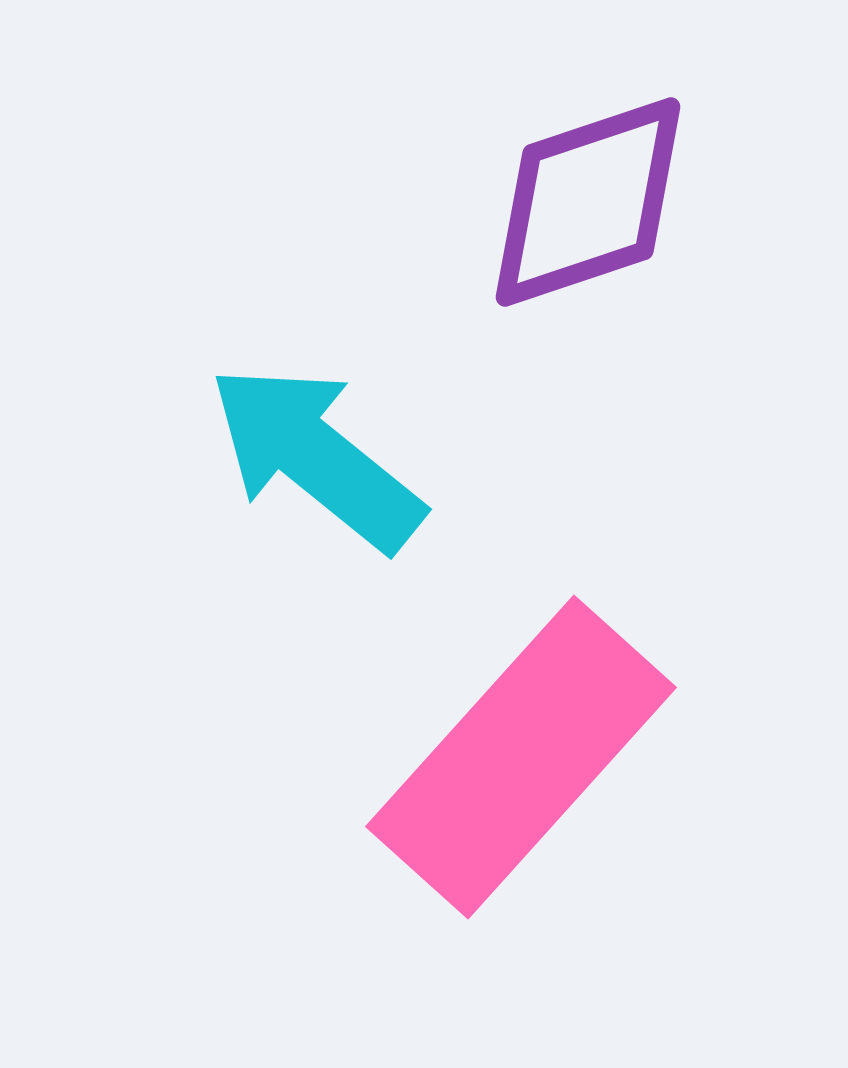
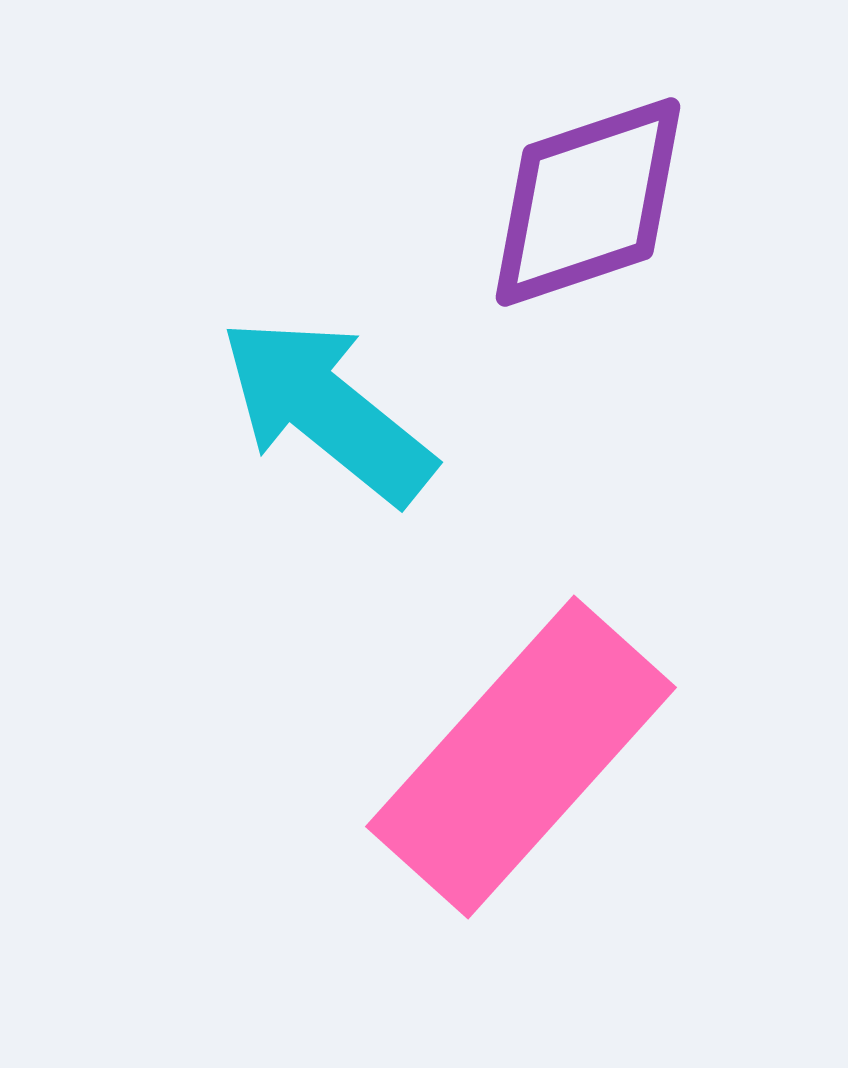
cyan arrow: moved 11 px right, 47 px up
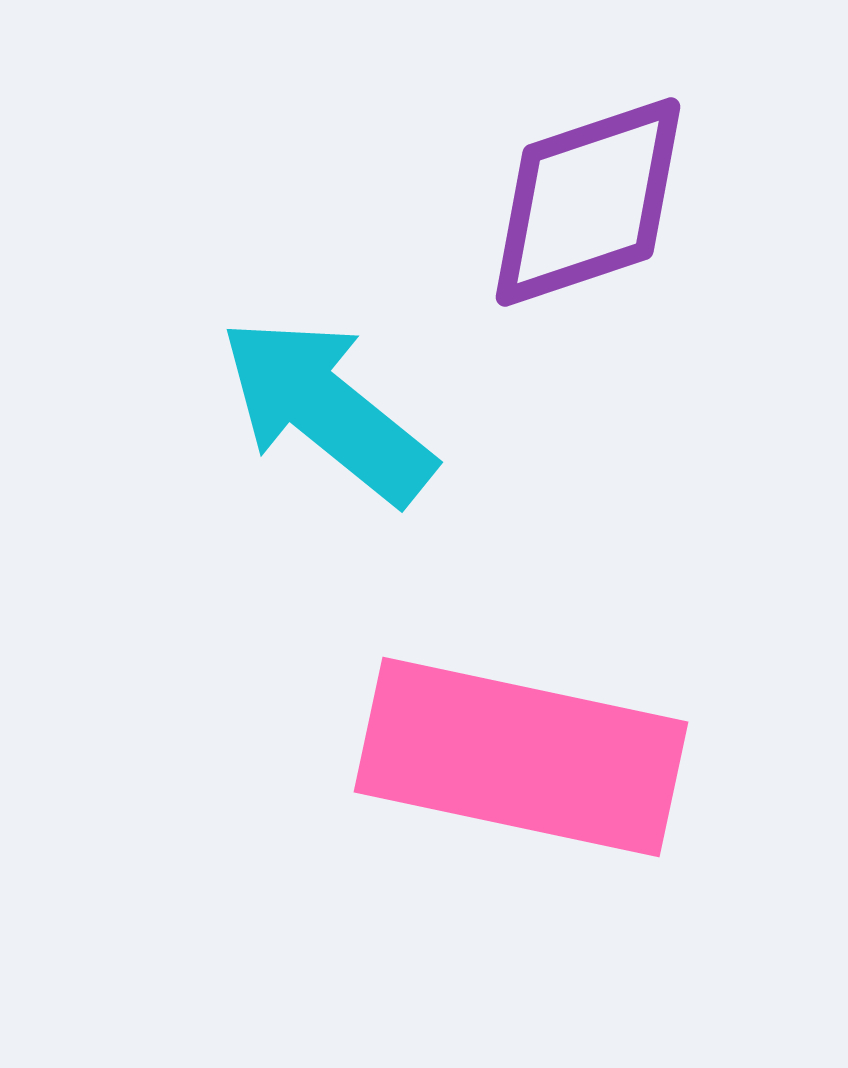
pink rectangle: rotated 60 degrees clockwise
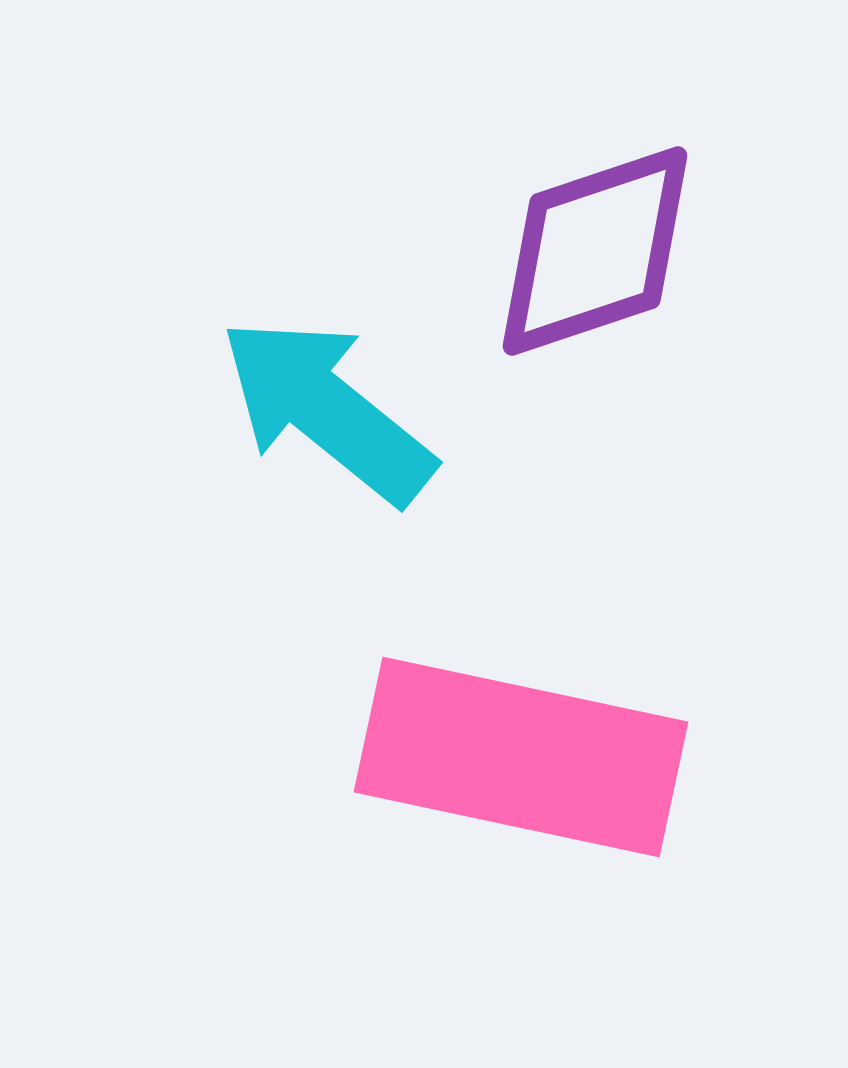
purple diamond: moved 7 px right, 49 px down
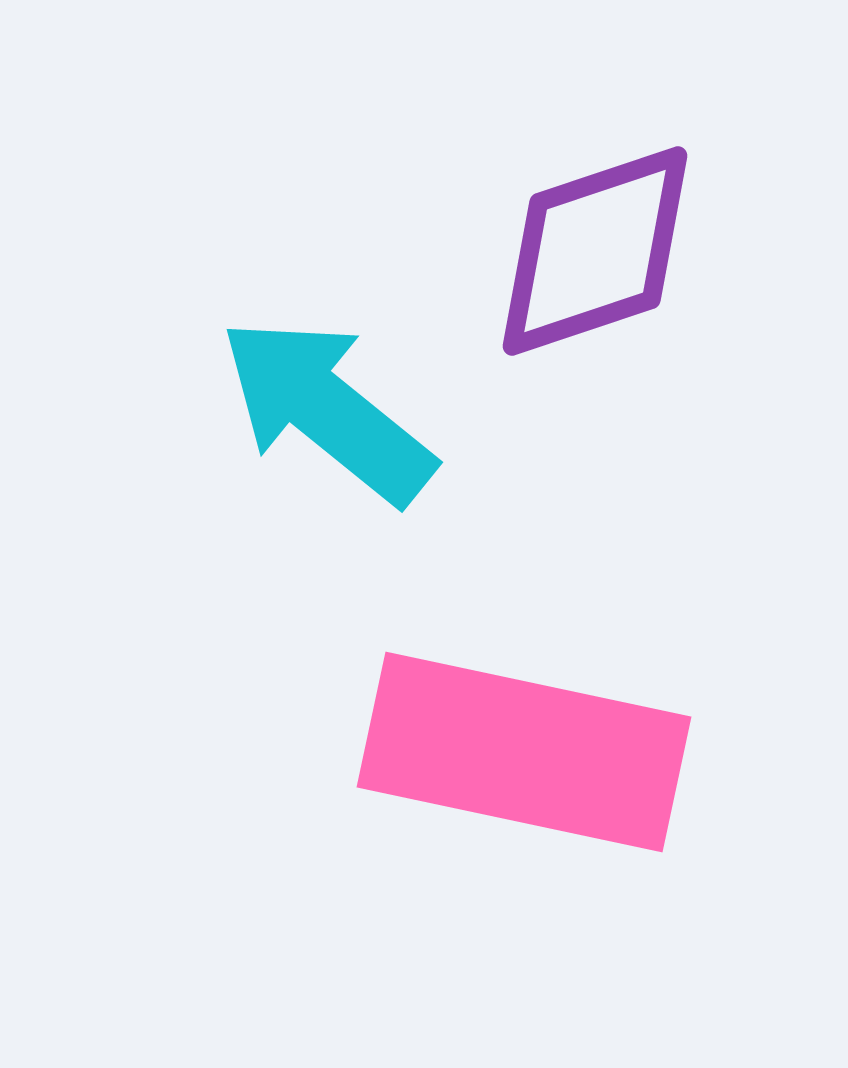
pink rectangle: moved 3 px right, 5 px up
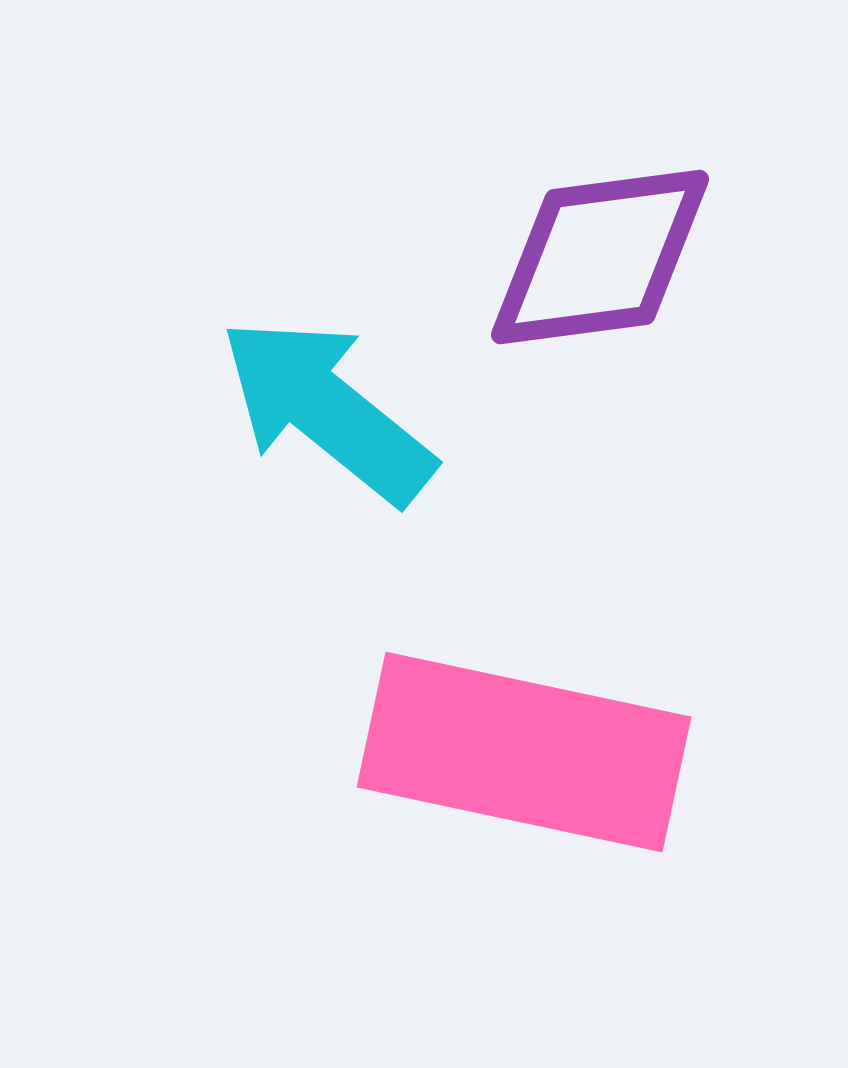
purple diamond: moved 5 px right, 6 px down; rotated 11 degrees clockwise
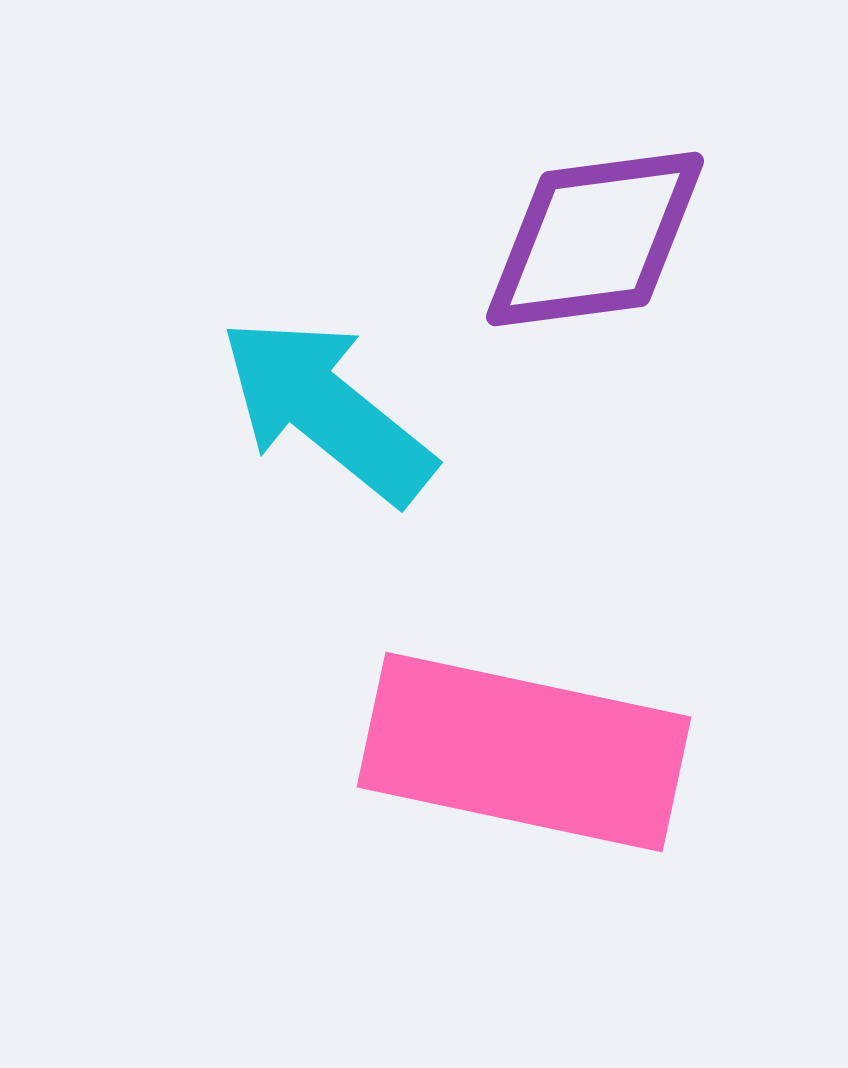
purple diamond: moved 5 px left, 18 px up
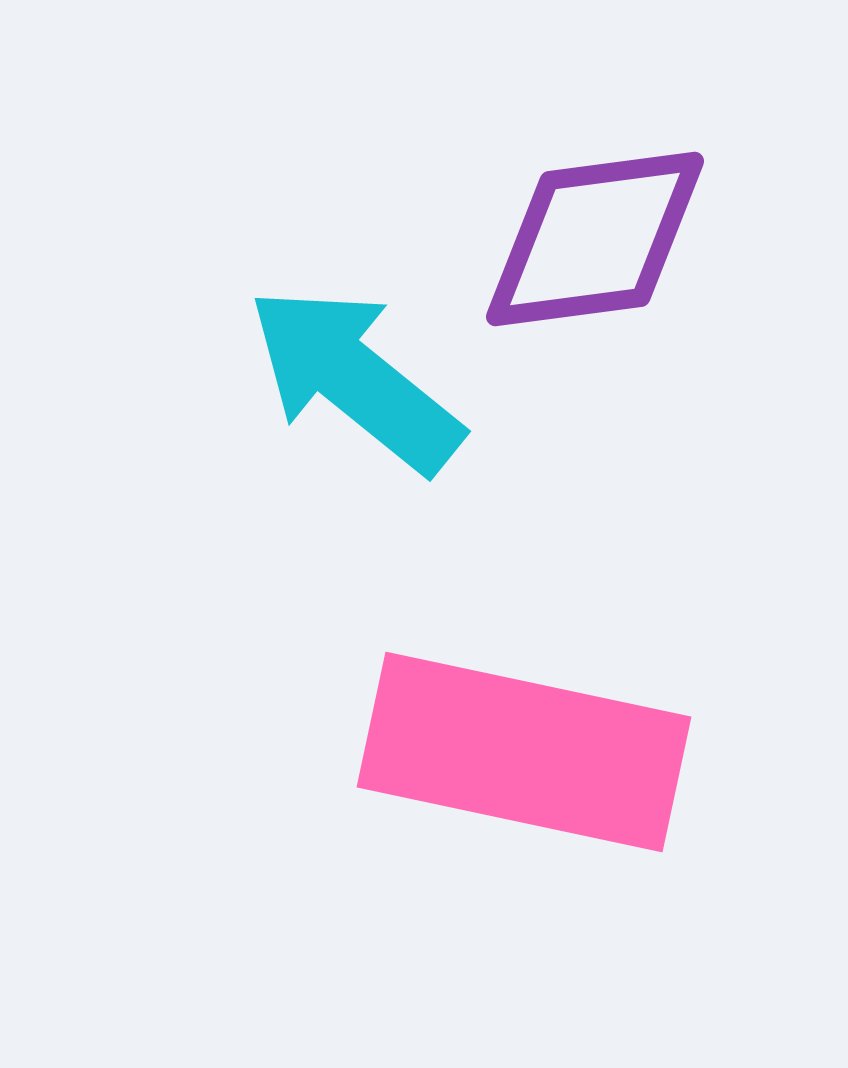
cyan arrow: moved 28 px right, 31 px up
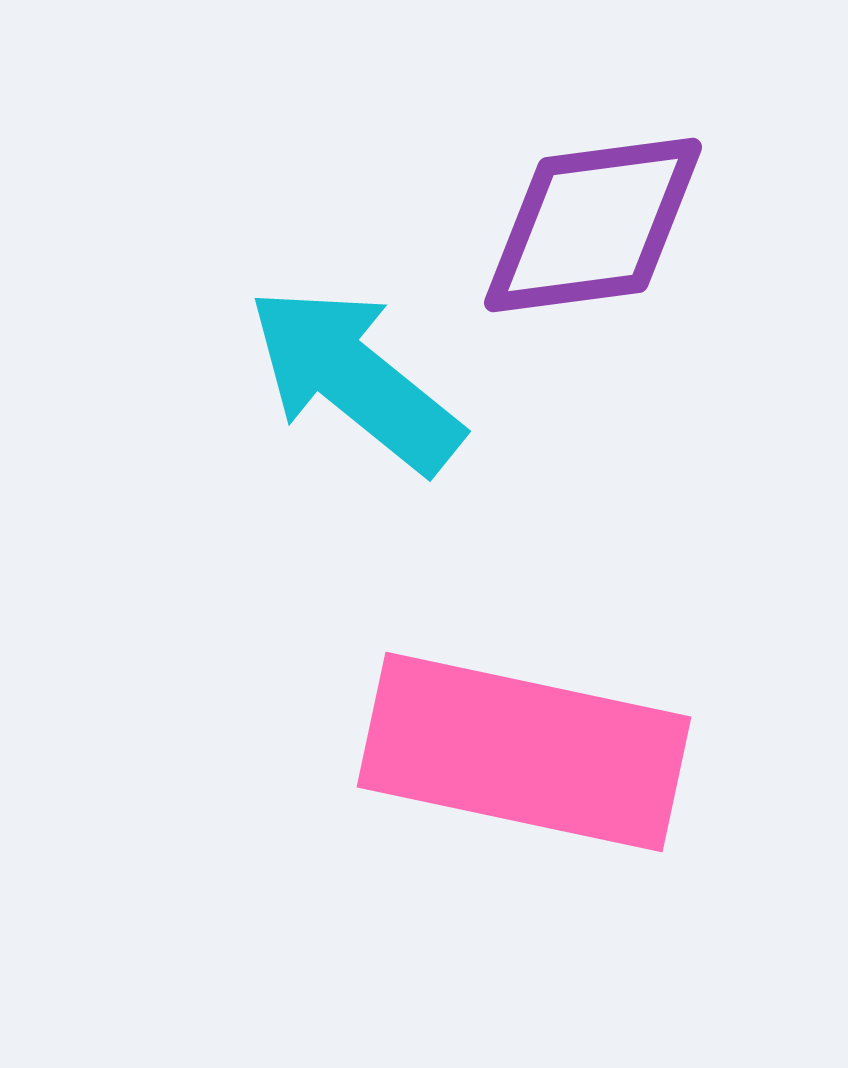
purple diamond: moved 2 px left, 14 px up
